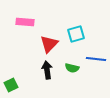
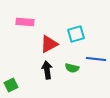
red triangle: rotated 18 degrees clockwise
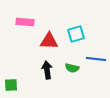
red triangle: moved 3 px up; rotated 30 degrees clockwise
green square: rotated 24 degrees clockwise
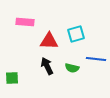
black arrow: moved 4 px up; rotated 18 degrees counterclockwise
green square: moved 1 px right, 7 px up
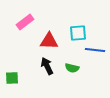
pink rectangle: rotated 42 degrees counterclockwise
cyan square: moved 2 px right, 1 px up; rotated 12 degrees clockwise
blue line: moved 1 px left, 9 px up
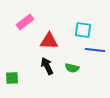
cyan square: moved 5 px right, 3 px up; rotated 12 degrees clockwise
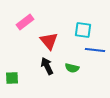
red triangle: rotated 48 degrees clockwise
